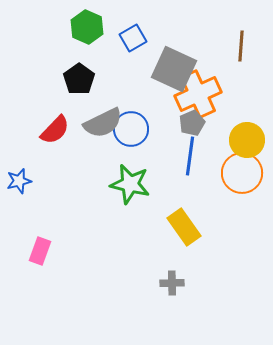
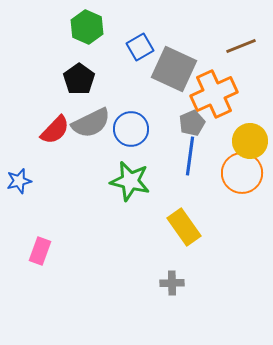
blue square: moved 7 px right, 9 px down
brown line: rotated 64 degrees clockwise
orange cross: moved 16 px right
gray semicircle: moved 12 px left
yellow circle: moved 3 px right, 1 px down
green star: moved 3 px up
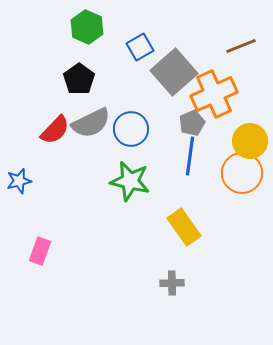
gray square: moved 3 px down; rotated 24 degrees clockwise
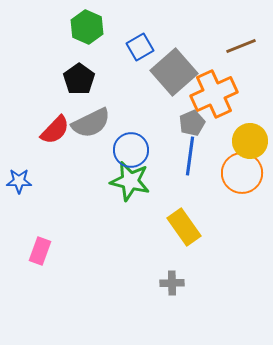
blue circle: moved 21 px down
blue star: rotated 15 degrees clockwise
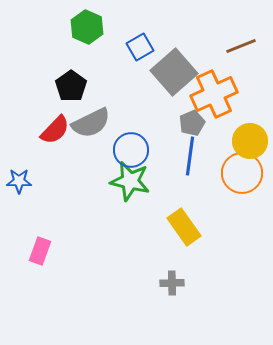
black pentagon: moved 8 px left, 7 px down
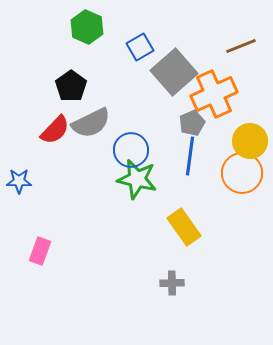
green star: moved 7 px right, 2 px up
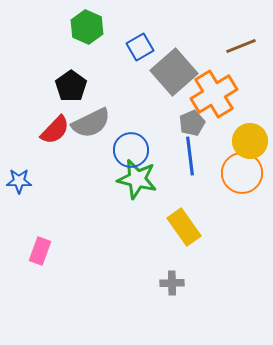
orange cross: rotated 6 degrees counterclockwise
blue line: rotated 15 degrees counterclockwise
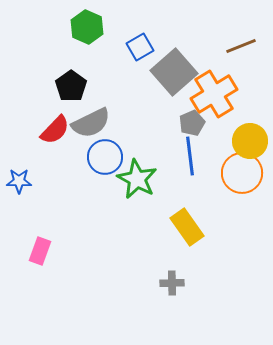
blue circle: moved 26 px left, 7 px down
green star: rotated 15 degrees clockwise
yellow rectangle: moved 3 px right
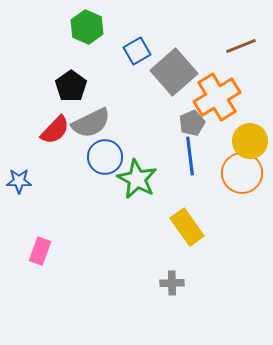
blue square: moved 3 px left, 4 px down
orange cross: moved 3 px right, 3 px down
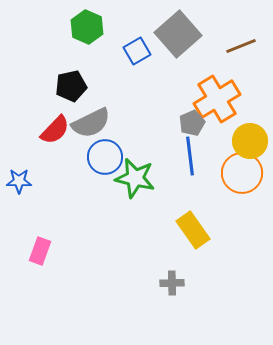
gray square: moved 4 px right, 38 px up
black pentagon: rotated 24 degrees clockwise
orange cross: moved 2 px down
green star: moved 2 px left, 1 px up; rotated 15 degrees counterclockwise
yellow rectangle: moved 6 px right, 3 px down
